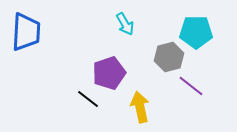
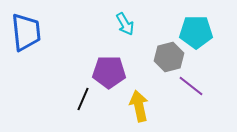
blue trapezoid: rotated 9 degrees counterclockwise
purple pentagon: moved 1 px up; rotated 20 degrees clockwise
black line: moved 5 px left; rotated 75 degrees clockwise
yellow arrow: moved 1 px left, 1 px up
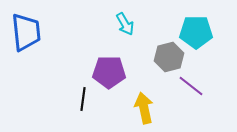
black line: rotated 15 degrees counterclockwise
yellow arrow: moved 5 px right, 2 px down
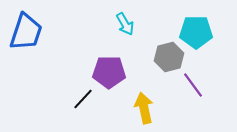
blue trapezoid: rotated 24 degrees clockwise
purple line: moved 2 px right, 1 px up; rotated 16 degrees clockwise
black line: rotated 35 degrees clockwise
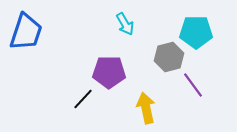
yellow arrow: moved 2 px right
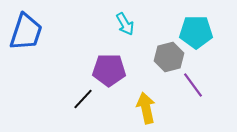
purple pentagon: moved 2 px up
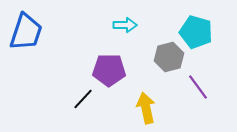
cyan arrow: moved 1 px down; rotated 60 degrees counterclockwise
cyan pentagon: rotated 16 degrees clockwise
purple line: moved 5 px right, 2 px down
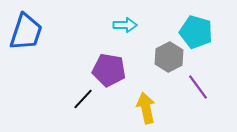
gray hexagon: rotated 12 degrees counterclockwise
purple pentagon: rotated 8 degrees clockwise
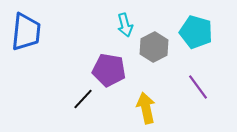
cyan arrow: rotated 75 degrees clockwise
blue trapezoid: rotated 12 degrees counterclockwise
gray hexagon: moved 15 px left, 10 px up
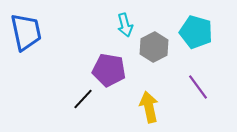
blue trapezoid: rotated 18 degrees counterclockwise
yellow arrow: moved 3 px right, 1 px up
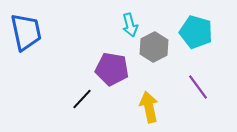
cyan arrow: moved 5 px right
purple pentagon: moved 3 px right, 1 px up
black line: moved 1 px left
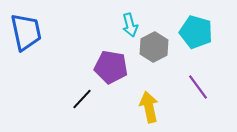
purple pentagon: moved 1 px left, 2 px up
